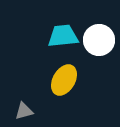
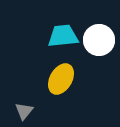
yellow ellipse: moved 3 px left, 1 px up
gray triangle: rotated 36 degrees counterclockwise
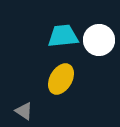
gray triangle: rotated 36 degrees counterclockwise
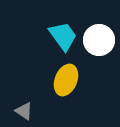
cyan trapezoid: rotated 60 degrees clockwise
yellow ellipse: moved 5 px right, 1 px down; rotated 8 degrees counterclockwise
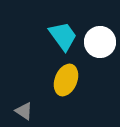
white circle: moved 1 px right, 2 px down
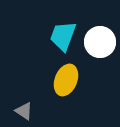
cyan trapezoid: rotated 124 degrees counterclockwise
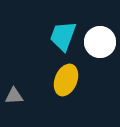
gray triangle: moved 10 px left, 15 px up; rotated 36 degrees counterclockwise
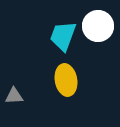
white circle: moved 2 px left, 16 px up
yellow ellipse: rotated 32 degrees counterclockwise
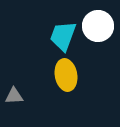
yellow ellipse: moved 5 px up
